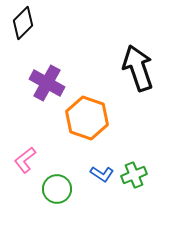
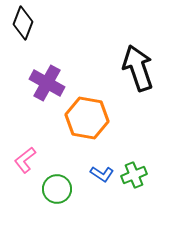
black diamond: rotated 24 degrees counterclockwise
orange hexagon: rotated 9 degrees counterclockwise
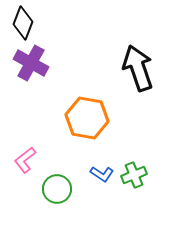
purple cross: moved 16 px left, 20 px up
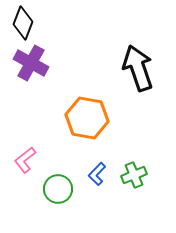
blue L-shape: moved 5 px left; rotated 100 degrees clockwise
green circle: moved 1 px right
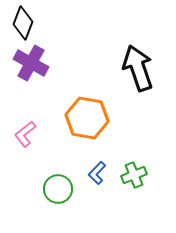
pink L-shape: moved 26 px up
blue L-shape: moved 1 px up
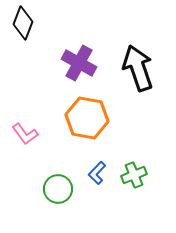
purple cross: moved 48 px right
pink L-shape: rotated 88 degrees counterclockwise
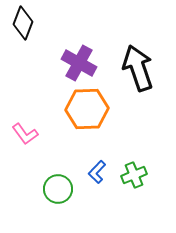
orange hexagon: moved 9 px up; rotated 12 degrees counterclockwise
blue L-shape: moved 1 px up
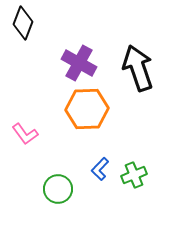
blue L-shape: moved 3 px right, 3 px up
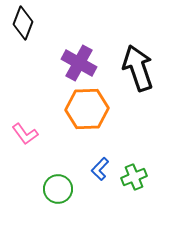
green cross: moved 2 px down
